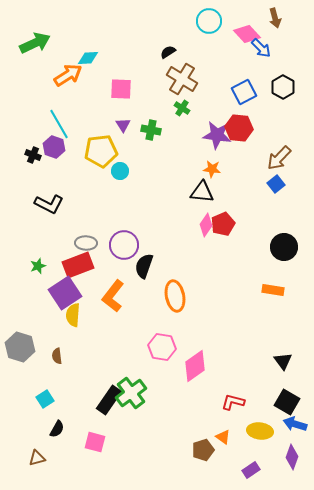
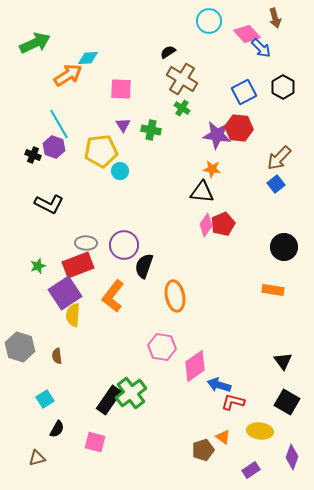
blue arrow at (295, 424): moved 76 px left, 39 px up
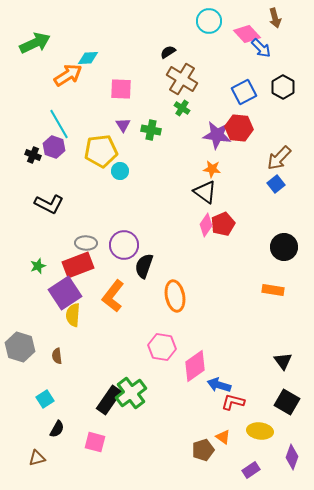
black triangle at (202, 192): moved 3 px right; rotated 30 degrees clockwise
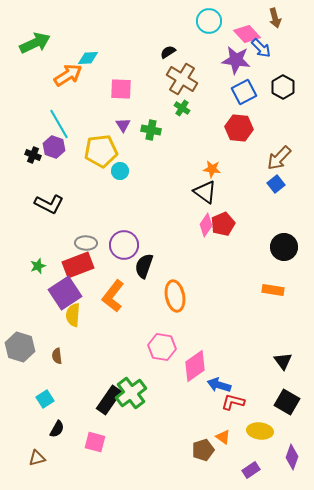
purple star at (217, 135): moved 19 px right, 75 px up
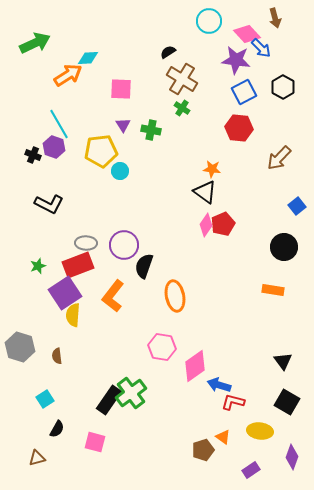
blue square at (276, 184): moved 21 px right, 22 px down
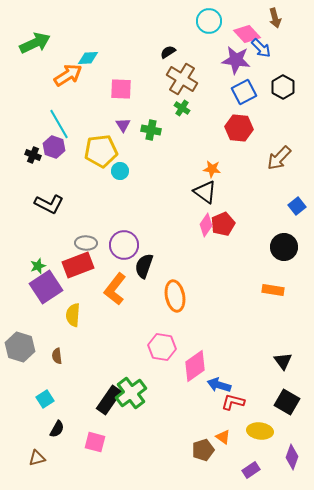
purple square at (65, 293): moved 19 px left, 6 px up
orange L-shape at (113, 296): moved 2 px right, 7 px up
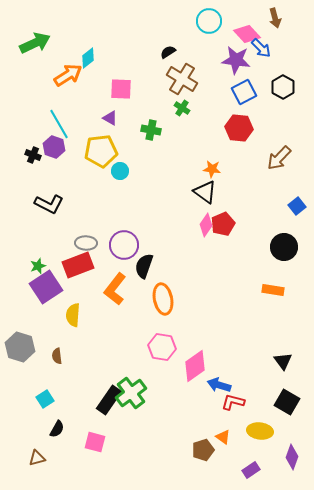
cyan diamond at (88, 58): rotated 35 degrees counterclockwise
purple triangle at (123, 125): moved 13 px left, 7 px up; rotated 28 degrees counterclockwise
orange ellipse at (175, 296): moved 12 px left, 3 px down
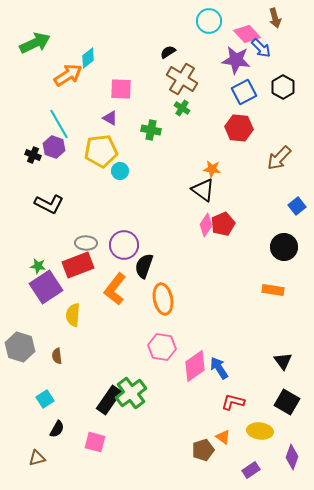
black triangle at (205, 192): moved 2 px left, 2 px up
green star at (38, 266): rotated 28 degrees clockwise
blue arrow at (219, 385): moved 17 px up; rotated 40 degrees clockwise
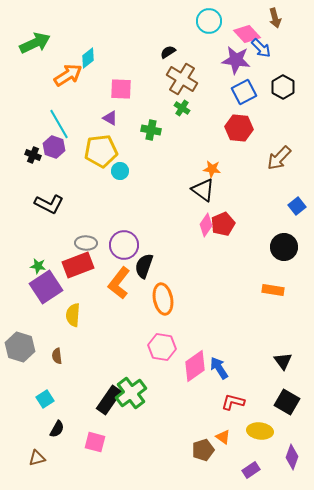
orange L-shape at (115, 289): moved 4 px right, 6 px up
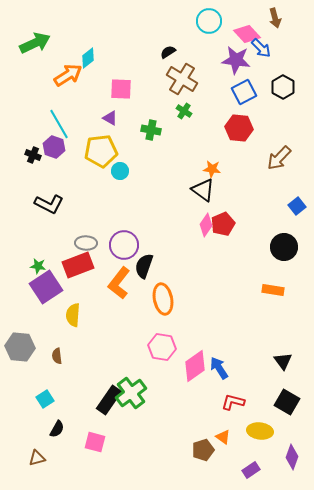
green cross at (182, 108): moved 2 px right, 3 px down
gray hexagon at (20, 347): rotated 12 degrees counterclockwise
